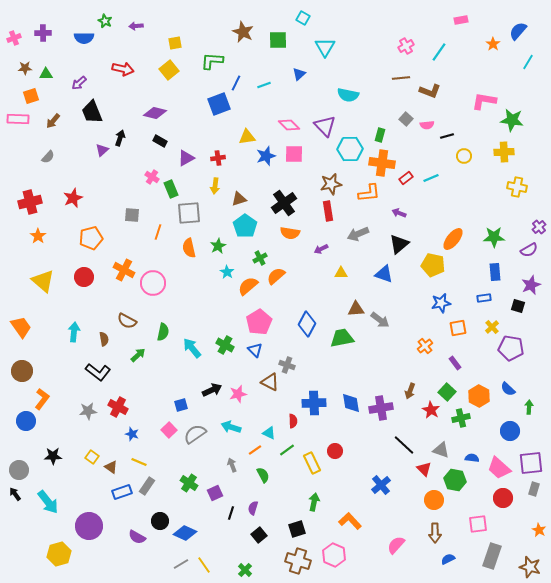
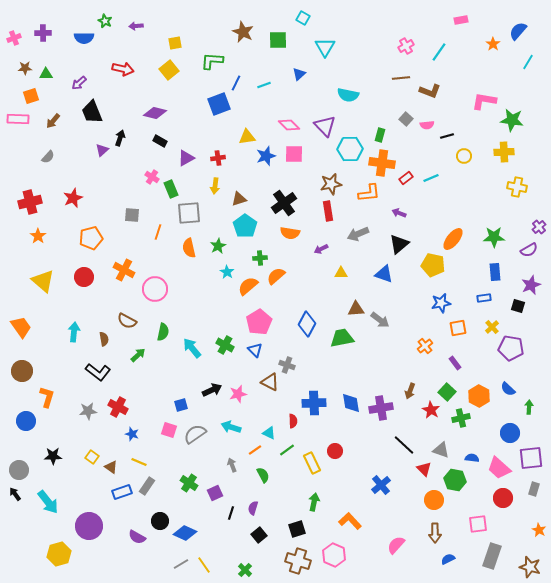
green cross at (260, 258): rotated 24 degrees clockwise
pink circle at (153, 283): moved 2 px right, 6 px down
orange L-shape at (42, 399): moved 5 px right, 2 px up; rotated 20 degrees counterclockwise
pink square at (169, 430): rotated 28 degrees counterclockwise
blue circle at (510, 431): moved 2 px down
purple square at (531, 463): moved 5 px up
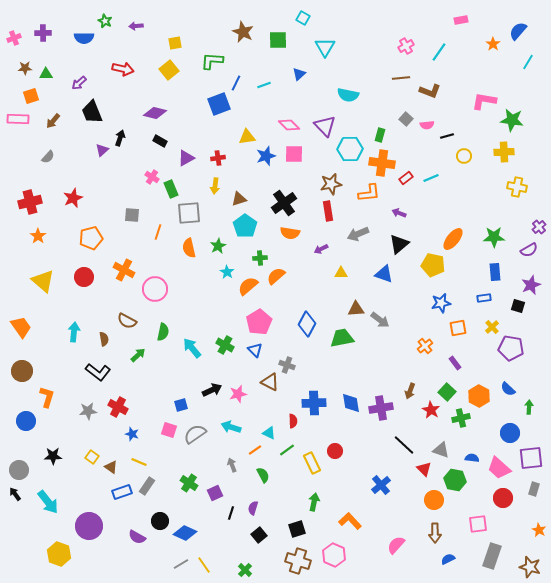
yellow hexagon at (59, 554): rotated 25 degrees counterclockwise
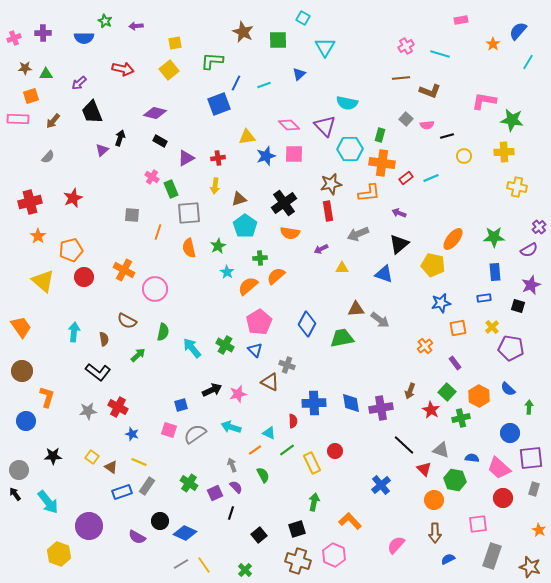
cyan line at (439, 52): moved 1 px right, 2 px down; rotated 72 degrees clockwise
cyan semicircle at (348, 95): moved 1 px left, 8 px down
orange pentagon at (91, 238): moved 20 px left, 12 px down
yellow triangle at (341, 273): moved 1 px right, 5 px up
purple semicircle at (253, 508): moved 17 px left, 21 px up; rotated 120 degrees clockwise
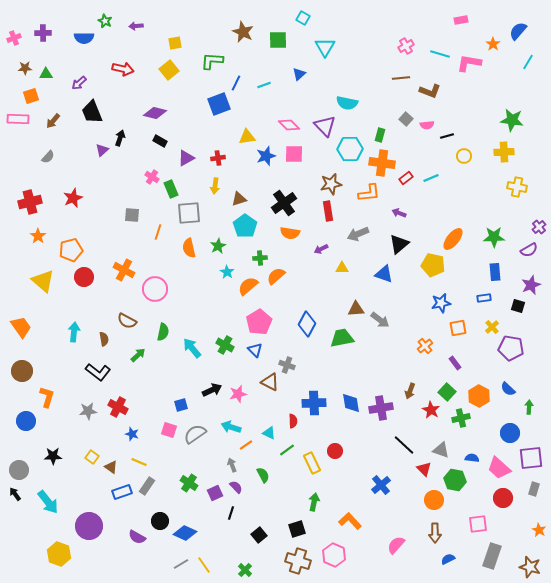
pink L-shape at (484, 101): moved 15 px left, 38 px up
orange line at (255, 450): moved 9 px left, 5 px up
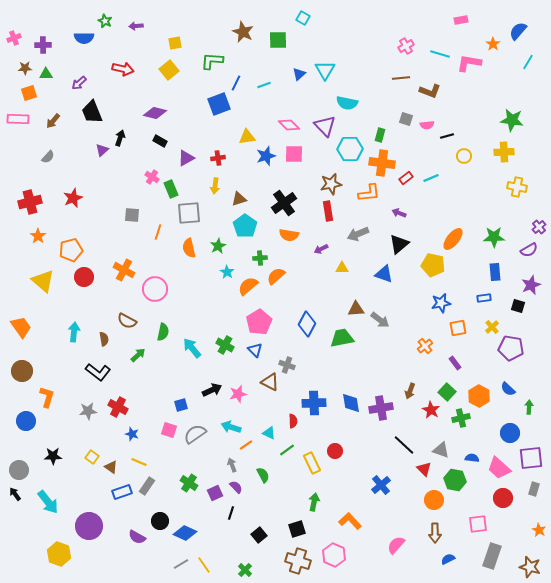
purple cross at (43, 33): moved 12 px down
cyan triangle at (325, 47): moved 23 px down
orange square at (31, 96): moved 2 px left, 3 px up
gray square at (406, 119): rotated 24 degrees counterclockwise
orange semicircle at (290, 233): moved 1 px left, 2 px down
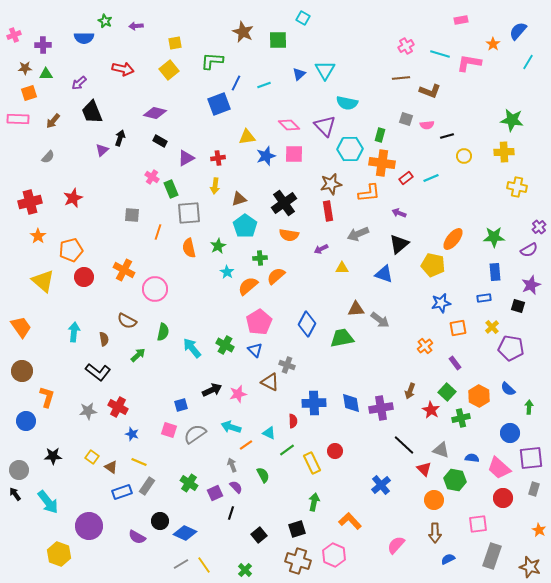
pink cross at (14, 38): moved 3 px up
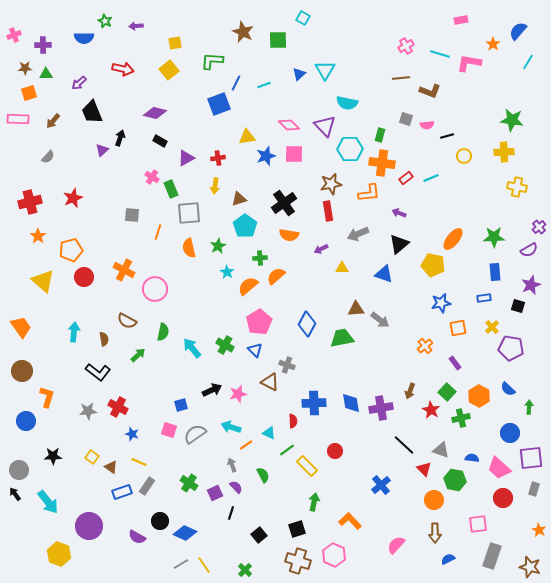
yellow rectangle at (312, 463): moved 5 px left, 3 px down; rotated 20 degrees counterclockwise
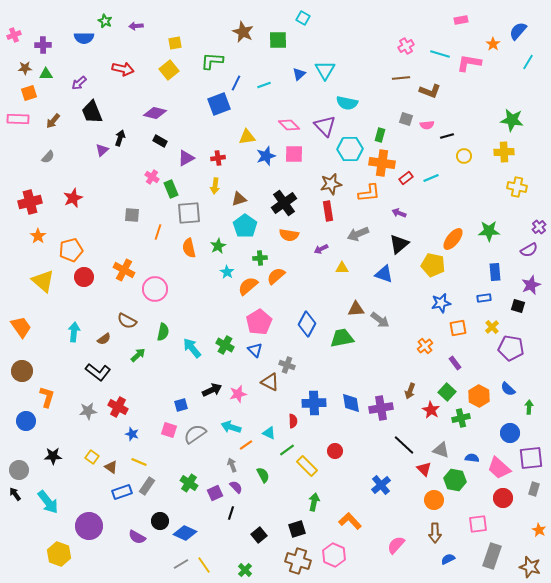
green star at (494, 237): moved 5 px left, 6 px up
brown semicircle at (104, 339): rotated 64 degrees clockwise
